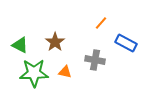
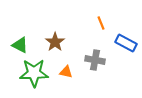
orange line: rotated 64 degrees counterclockwise
orange triangle: moved 1 px right
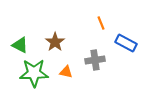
gray cross: rotated 18 degrees counterclockwise
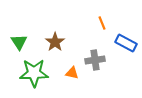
orange line: moved 1 px right
green triangle: moved 1 px left, 3 px up; rotated 30 degrees clockwise
orange triangle: moved 6 px right, 1 px down
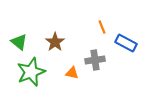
orange line: moved 4 px down
green triangle: rotated 18 degrees counterclockwise
green star: moved 3 px left, 1 px up; rotated 20 degrees counterclockwise
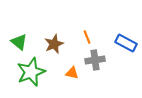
orange line: moved 15 px left, 10 px down
brown star: moved 1 px left, 2 px down; rotated 12 degrees clockwise
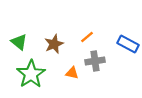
orange line: rotated 72 degrees clockwise
blue rectangle: moved 2 px right, 1 px down
gray cross: moved 1 px down
green star: moved 2 px down; rotated 12 degrees counterclockwise
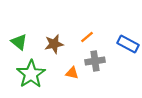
brown star: rotated 12 degrees clockwise
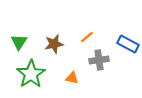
green triangle: rotated 24 degrees clockwise
gray cross: moved 4 px right, 1 px up
orange triangle: moved 5 px down
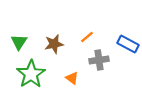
orange triangle: rotated 24 degrees clockwise
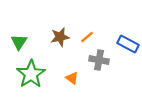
brown star: moved 6 px right, 7 px up
gray cross: rotated 18 degrees clockwise
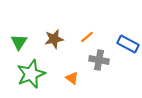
brown star: moved 6 px left, 2 px down
green star: rotated 12 degrees clockwise
